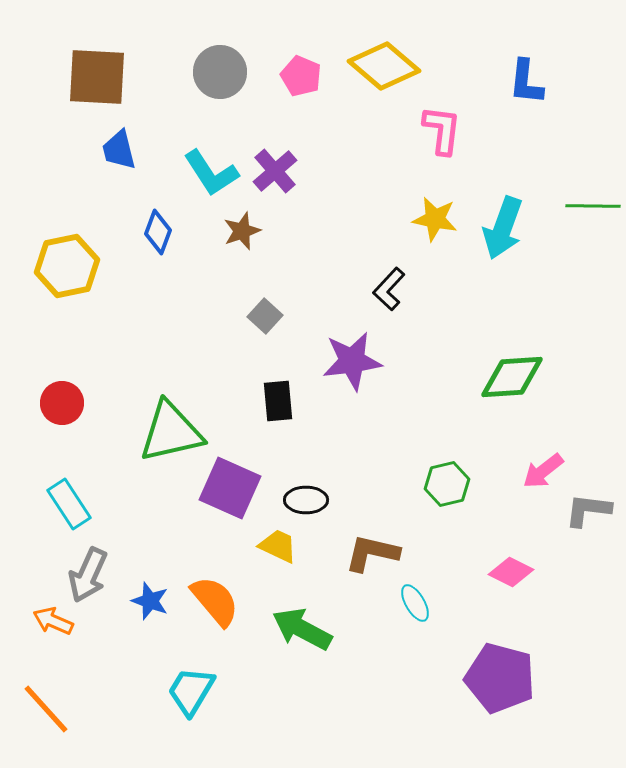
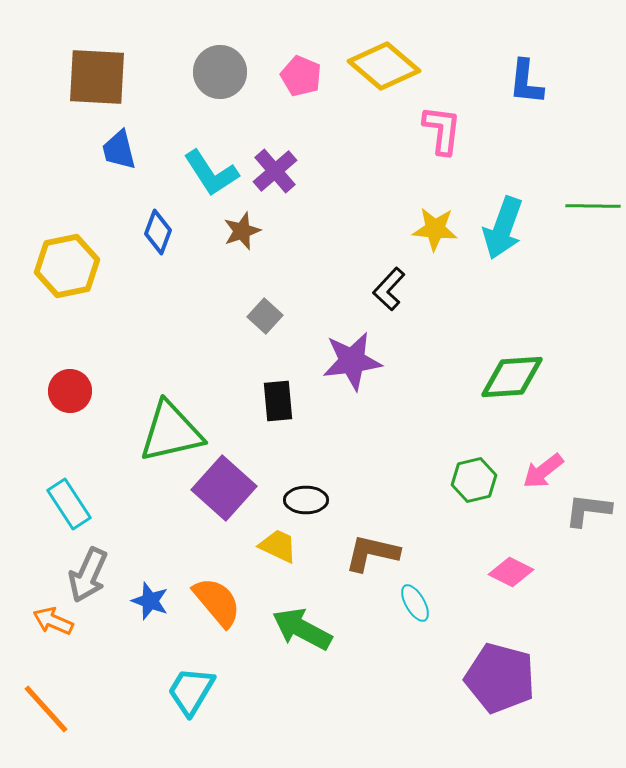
yellow star: moved 10 px down; rotated 6 degrees counterclockwise
red circle: moved 8 px right, 12 px up
green hexagon: moved 27 px right, 4 px up
purple square: moved 6 px left; rotated 18 degrees clockwise
orange semicircle: moved 2 px right, 1 px down
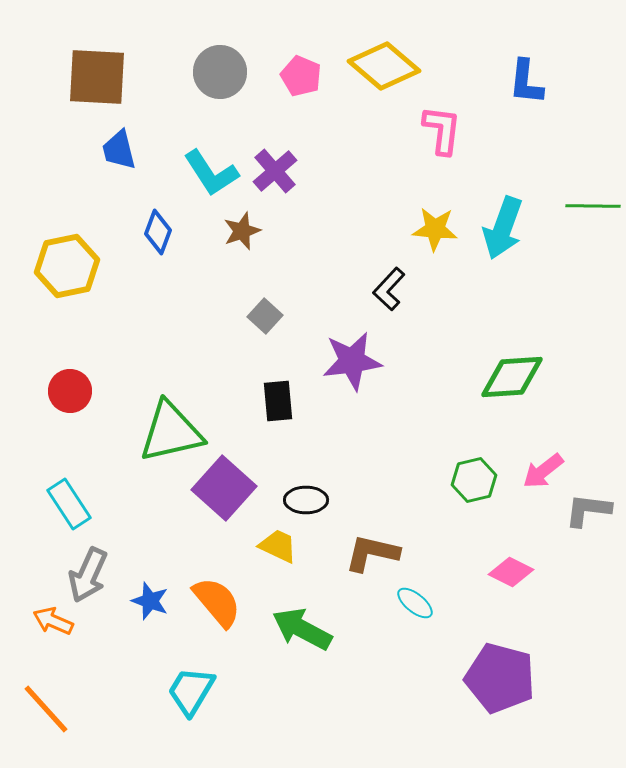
cyan ellipse: rotated 21 degrees counterclockwise
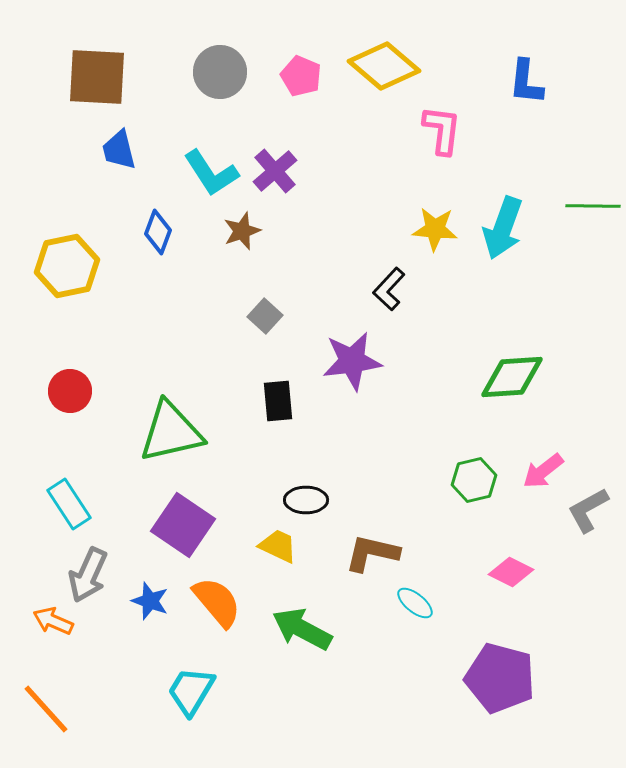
purple square: moved 41 px left, 37 px down; rotated 8 degrees counterclockwise
gray L-shape: rotated 36 degrees counterclockwise
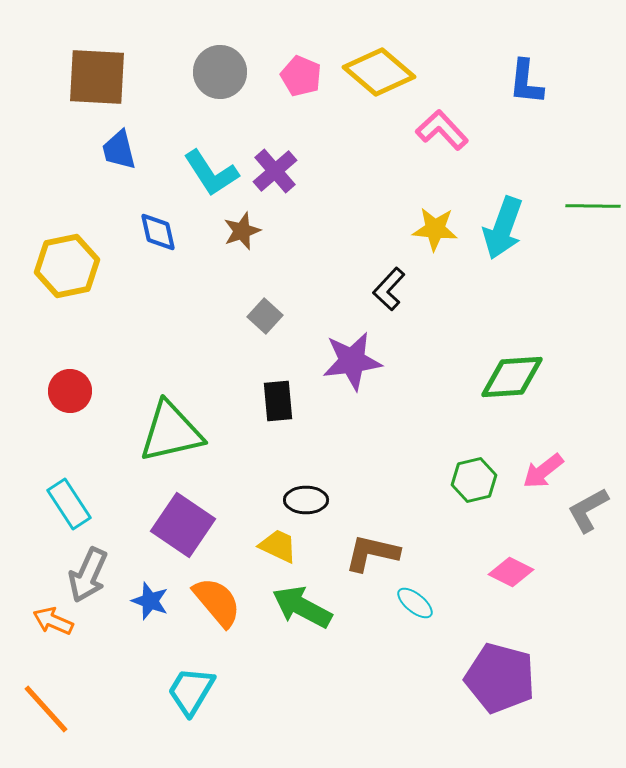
yellow diamond: moved 5 px left, 6 px down
pink L-shape: rotated 50 degrees counterclockwise
blue diamond: rotated 33 degrees counterclockwise
green arrow: moved 22 px up
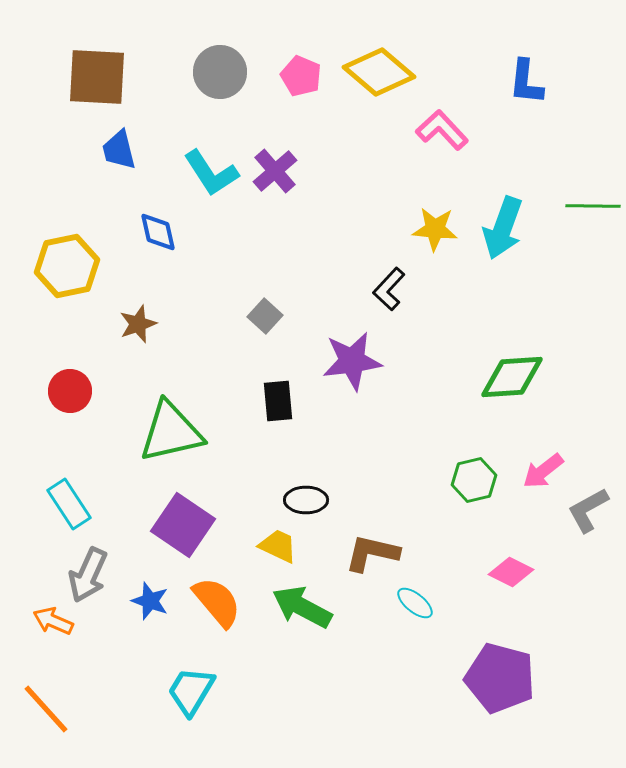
brown star: moved 104 px left, 93 px down
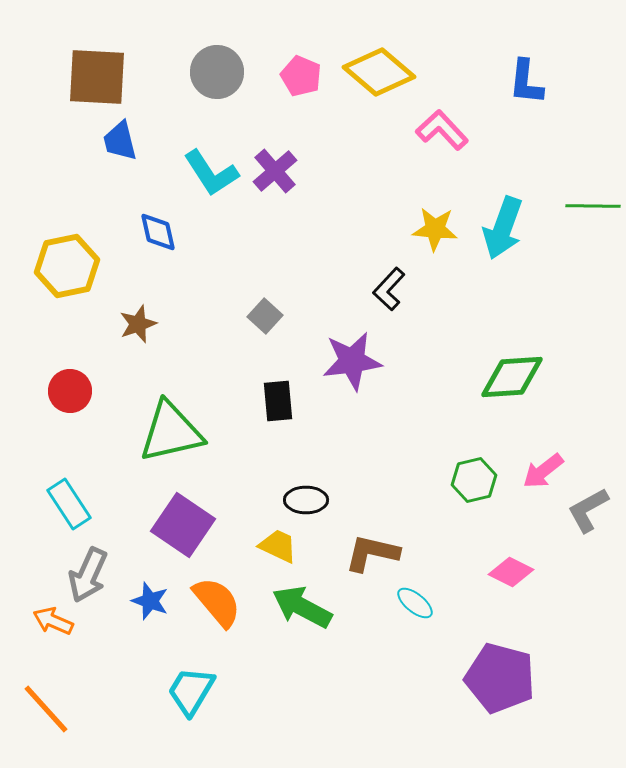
gray circle: moved 3 px left
blue trapezoid: moved 1 px right, 9 px up
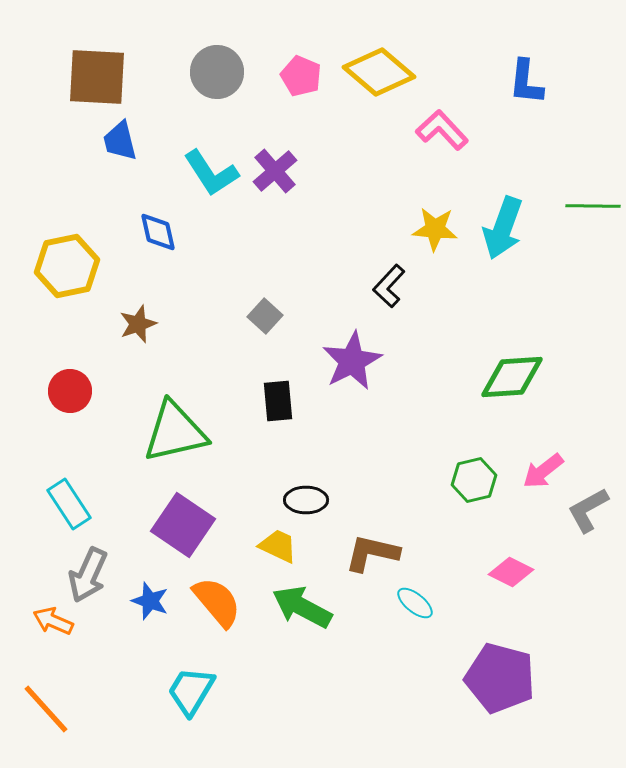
black L-shape: moved 3 px up
purple star: rotated 20 degrees counterclockwise
green triangle: moved 4 px right
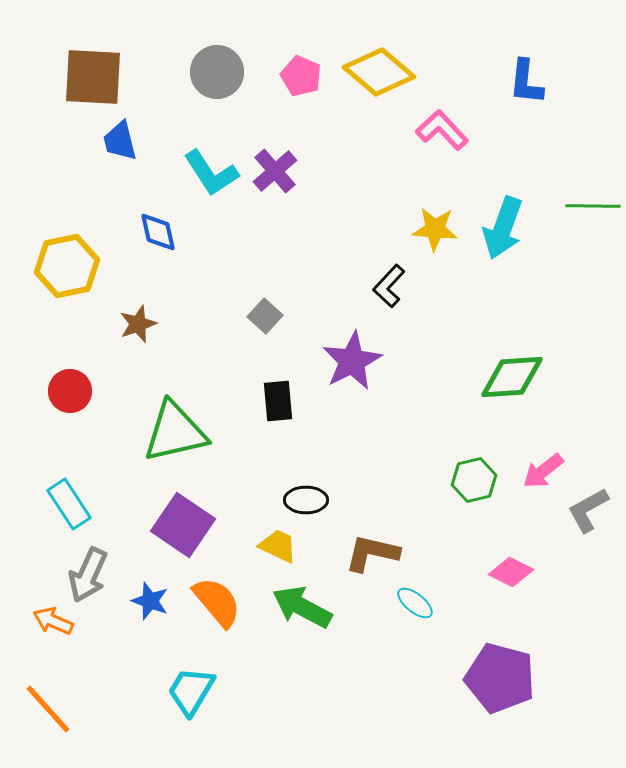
brown square: moved 4 px left
orange line: moved 2 px right
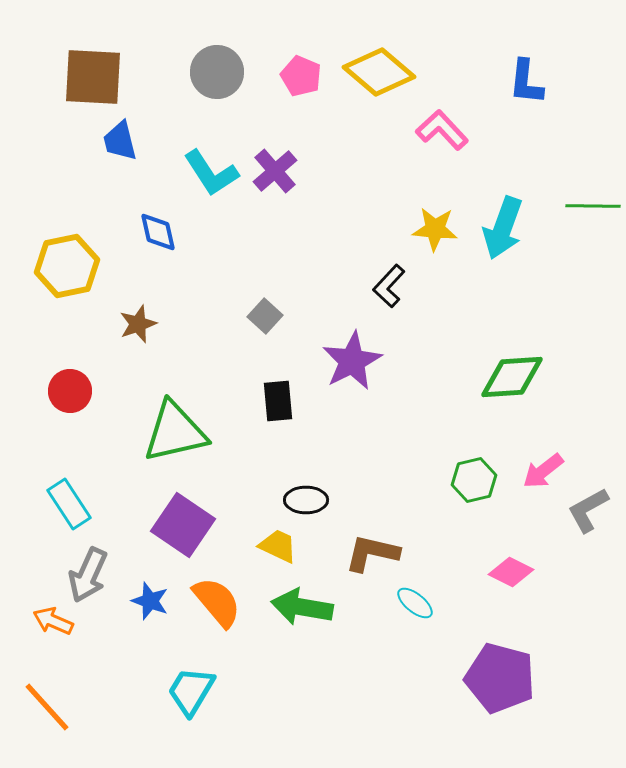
green arrow: rotated 18 degrees counterclockwise
orange line: moved 1 px left, 2 px up
